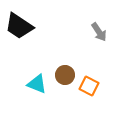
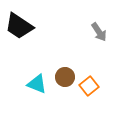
brown circle: moved 2 px down
orange square: rotated 24 degrees clockwise
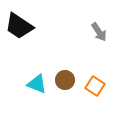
brown circle: moved 3 px down
orange square: moved 6 px right; rotated 18 degrees counterclockwise
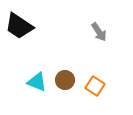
cyan triangle: moved 2 px up
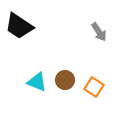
orange square: moved 1 px left, 1 px down
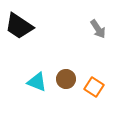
gray arrow: moved 1 px left, 3 px up
brown circle: moved 1 px right, 1 px up
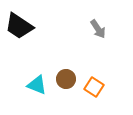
cyan triangle: moved 3 px down
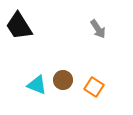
black trapezoid: rotated 24 degrees clockwise
brown circle: moved 3 px left, 1 px down
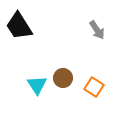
gray arrow: moved 1 px left, 1 px down
brown circle: moved 2 px up
cyan triangle: rotated 35 degrees clockwise
